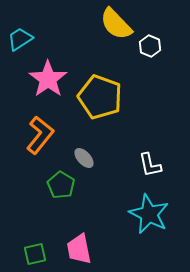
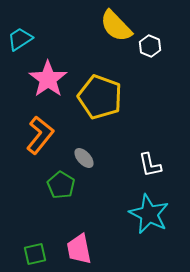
yellow semicircle: moved 2 px down
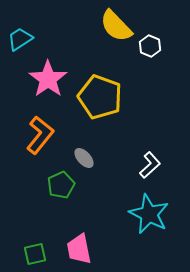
white L-shape: rotated 120 degrees counterclockwise
green pentagon: rotated 16 degrees clockwise
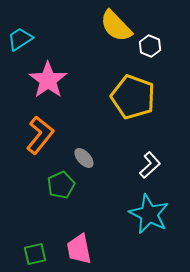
pink star: moved 1 px down
yellow pentagon: moved 33 px right
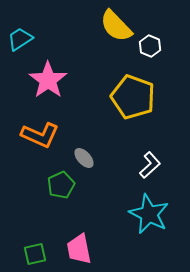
orange L-shape: rotated 75 degrees clockwise
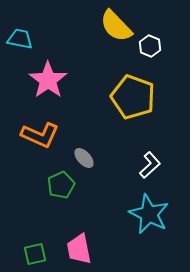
cyan trapezoid: rotated 44 degrees clockwise
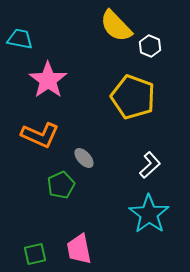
cyan star: rotated 9 degrees clockwise
